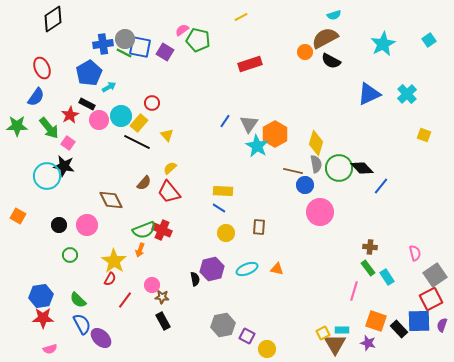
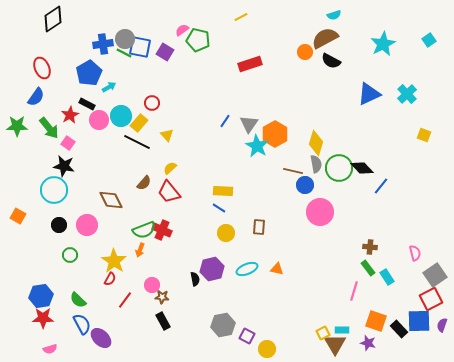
cyan circle at (47, 176): moved 7 px right, 14 px down
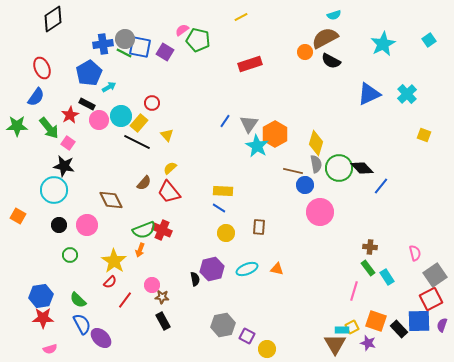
red semicircle at (110, 279): moved 3 px down; rotated 16 degrees clockwise
yellow square at (323, 333): moved 29 px right, 6 px up
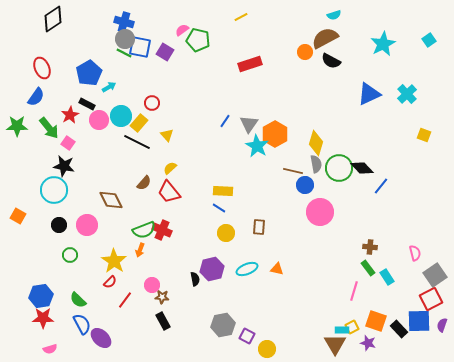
blue cross at (103, 44): moved 21 px right, 22 px up; rotated 24 degrees clockwise
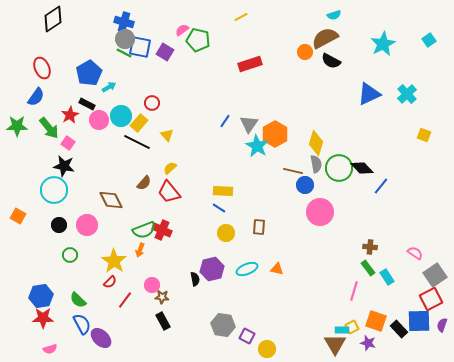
pink semicircle at (415, 253): rotated 42 degrees counterclockwise
gray hexagon at (223, 325): rotated 20 degrees clockwise
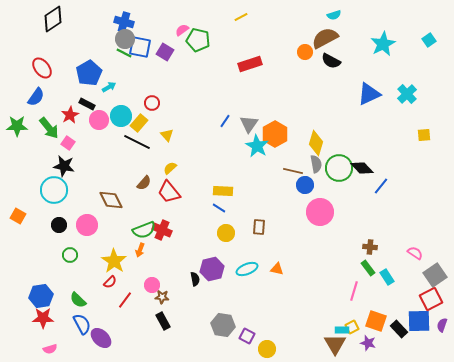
red ellipse at (42, 68): rotated 15 degrees counterclockwise
yellow square at (424, 135): rotated 24 degrees counterclockwise
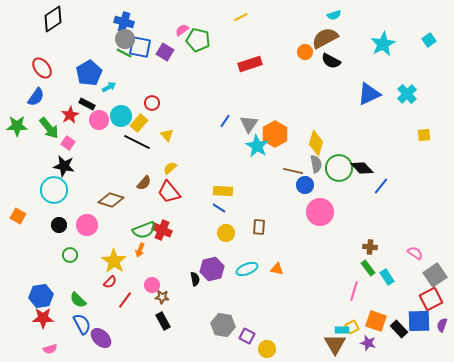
brown diamond at (111, 200): rotated 45 degrees counterclockwise
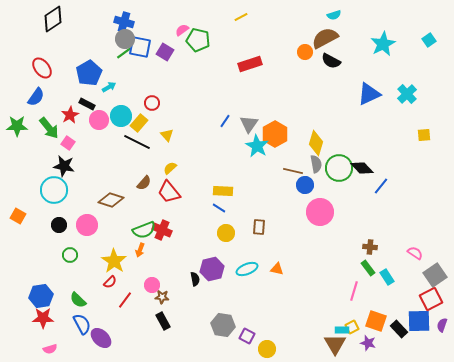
green line at (124, 53): rotated 63 degrees counterclockwise
